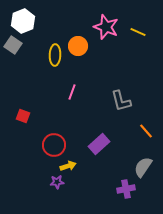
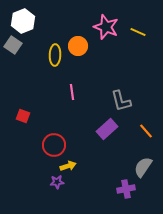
pink line: rotated 28 degrees counterclockwise
purple rectangle: moved 8 px right, 15 px up
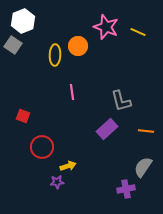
orange line: rotated 42 degrees counterclockwise
red circle: moved 12 px left, 2 px down
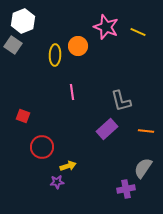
gray semicircle: moved 1 px down
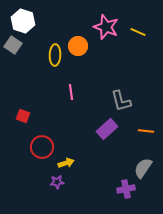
white hexagon: rotated 20 degrees counterclockwise
pink line: moved 1 px left
yellow arrow: moved 2 px left, 3 px up
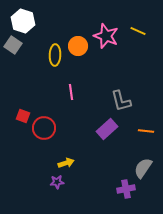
pink star: moved 9 px down
yellow line: moved 1 px up
red circle: moved 2 px right, 19 px up
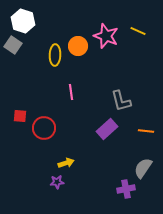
red square: moved 3 px left; rotated 16 degrees counterclockwise
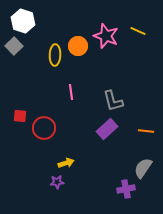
gray square: moved 1 px right, 1 px down; rotated 12 degrees clockwise
gray L-shape: moved 8 px left
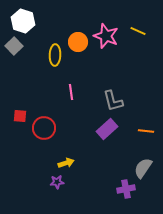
orange circle: moved 4 px up
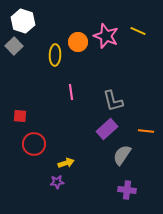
red circle: moved 10 px left, 16 px down
gray semicircle: moved 21 px left, 13 px up
purple cross: moved 1 px right, 1 px down; rotated 18 degrees clockwise
